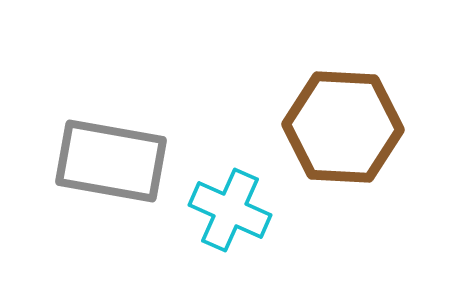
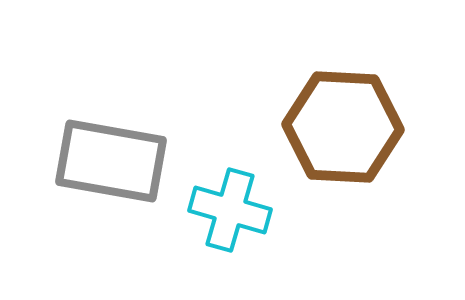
cyan cross: rotated 8 degrees counterclockwise
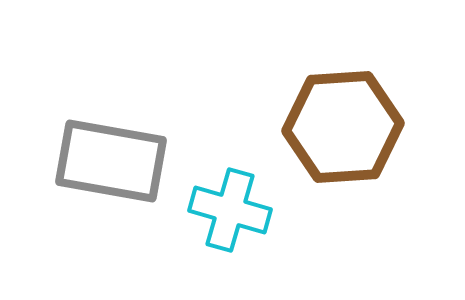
brown hexagon: rotated 7 degrees counterclockwise
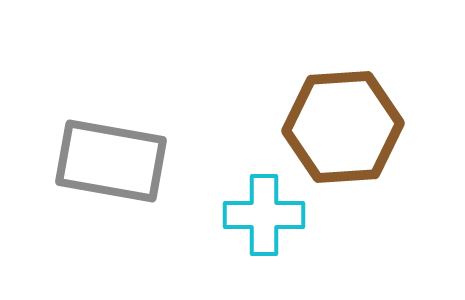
cyan cross: moved 34 px right, 5 px down; rotated 16 degrees counterclockwise
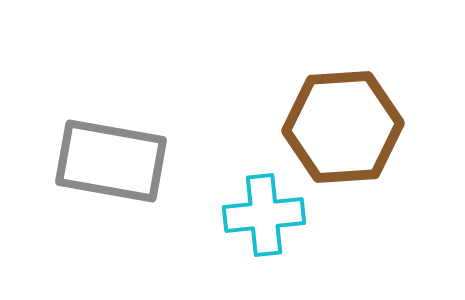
cyan cross: rotated 6 degrees counterclockwise
